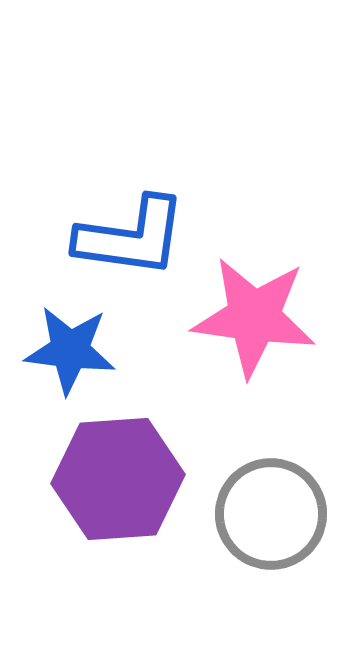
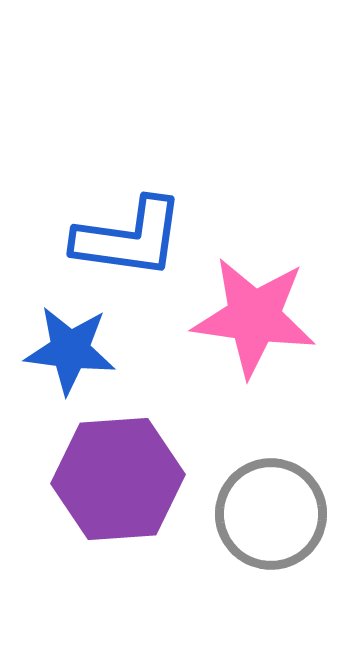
blue L-shape: moved 2 px left, 1 px down
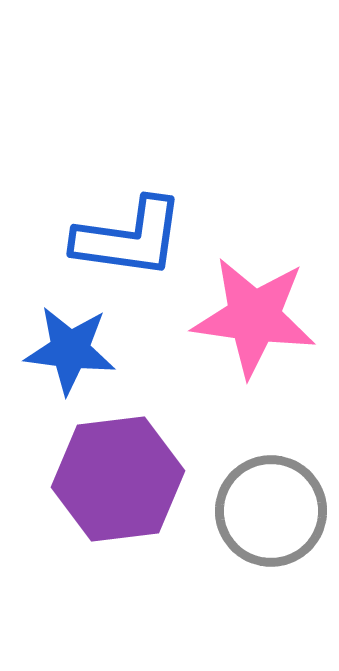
purple hexagon: rotated 3 degrees counterclockwise
gray circle: moved 3 px up
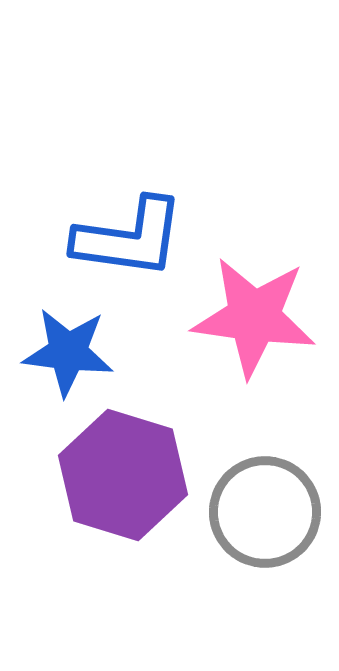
blue star: moved 2 px left, 2 px down
purple hexagon: moved 5 px right, 4 px up; rotated 24 degrees clockwise
gray circle: moved 6 px left, 1 px down
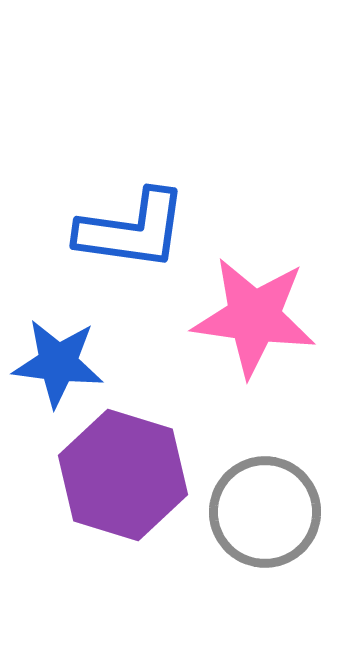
blue L-shape: moved 3 px right, 8 px up
blue star: moved 10 px left, 11 px down
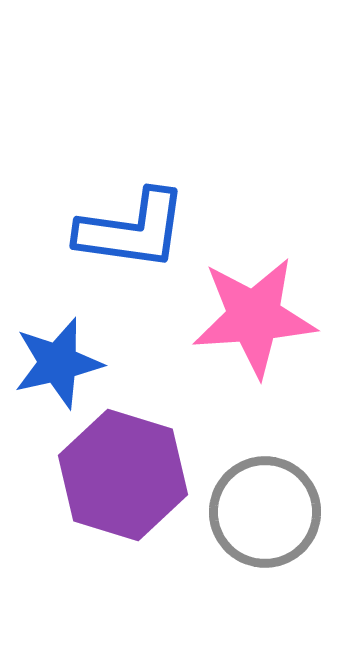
pink star: rotated 12 degrees counterclockwise
blue star: rotated 20 degrees counterclockwise
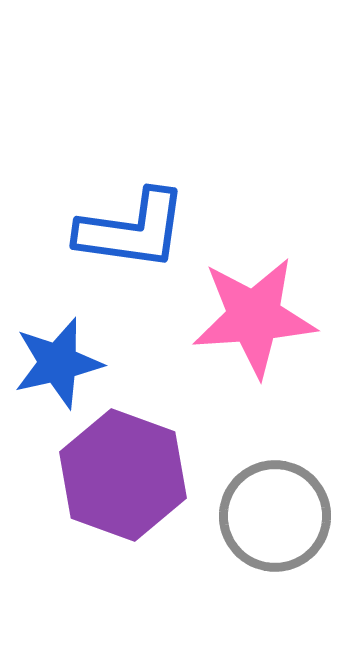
purple hexagon: rotated 3 degrees clockwise
gray circle: moved 10 px right, 4 px down
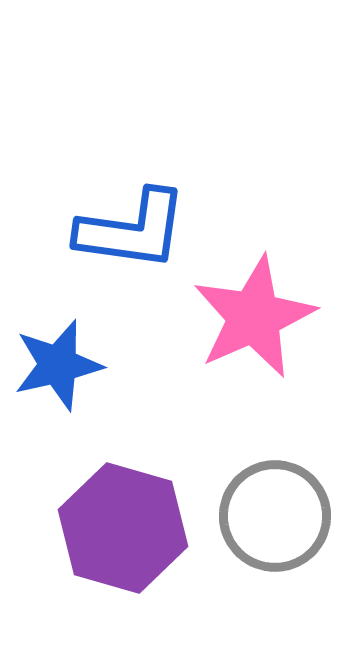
pink star: rotated 20 degrees counterclockwise
blue star: moved 2 px down
purple hexagon: moved 53 px down; rotated 4 degrees counterclockwise
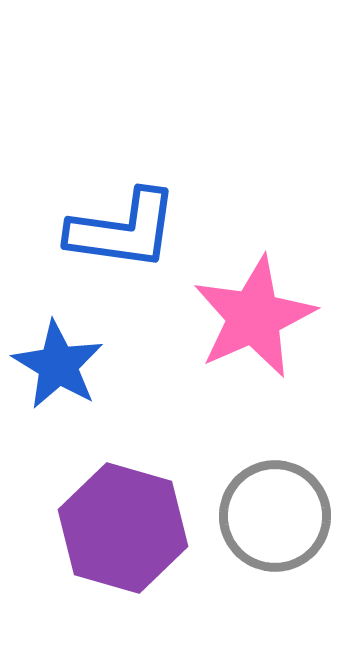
blue L-shape: moved 9 px left
blue star: rotated 28 degrees counterclockwise
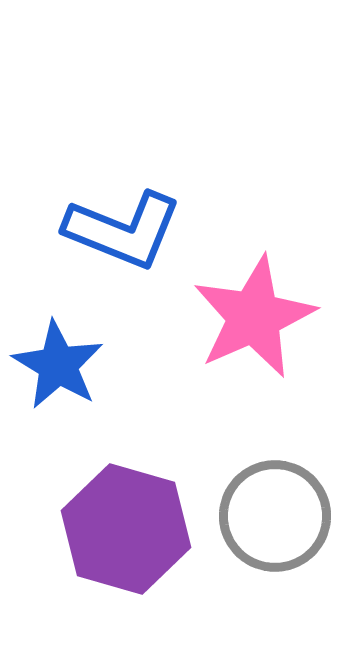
blue L-shape: rotated 14 degrees clockwise
purple hexagon: moved 3 px right, 1 px down
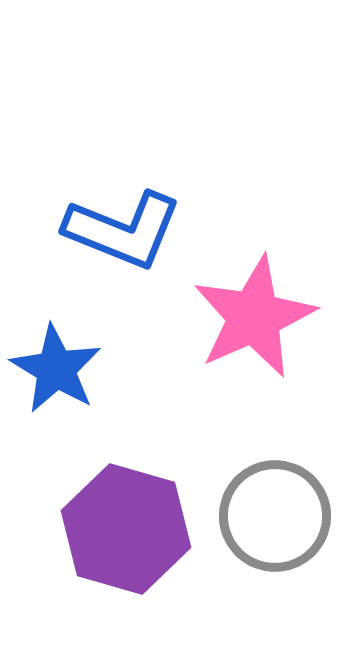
blue star: moved 2 px left, 4 px down
